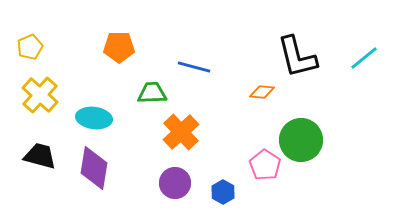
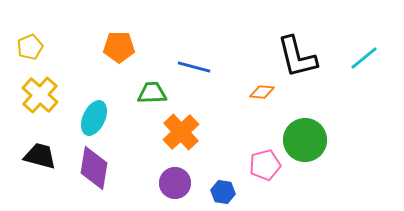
cyan ellipse: rotated 72 degrees counterclockwise
green circle: moved 4 px right
pink pentagon: rotated 24 degrees clockwise
blue hexagon: rotated 20 degrees counterclockwise
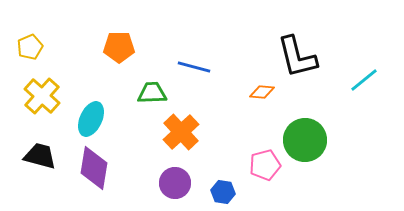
cyan line: moved 22 px down
yellow cross: moved 2 px right, 1 px down
cyan ellipse: moved 3 px left, 1 px down
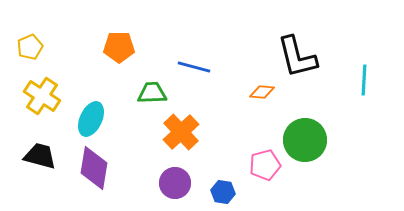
cyan line: rotated 48 degrees counterclockwise
yellow cross: rotated 9 degrees counterclockwise
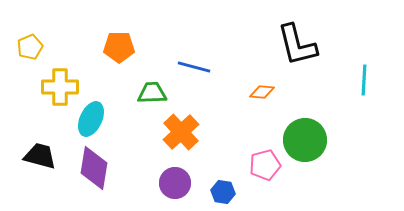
black L-shape: moved 12 px up
yellow cross: moved 18 px right, 9 px up; rotated 33 degrees counterclockwise
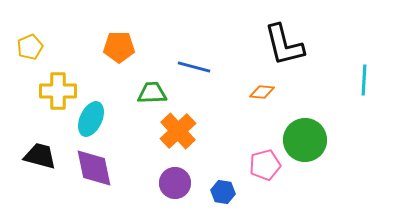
black L-shape: moved 13 px left
yellow cross: moved 2 px left, 4 px down
orange cross: moved 3 px left, 1 px up
purple diamond: rotated 21 degrees counterclockwise
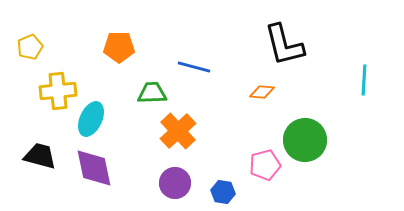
yellow cross: rotated 6 degrees counterclockwise
